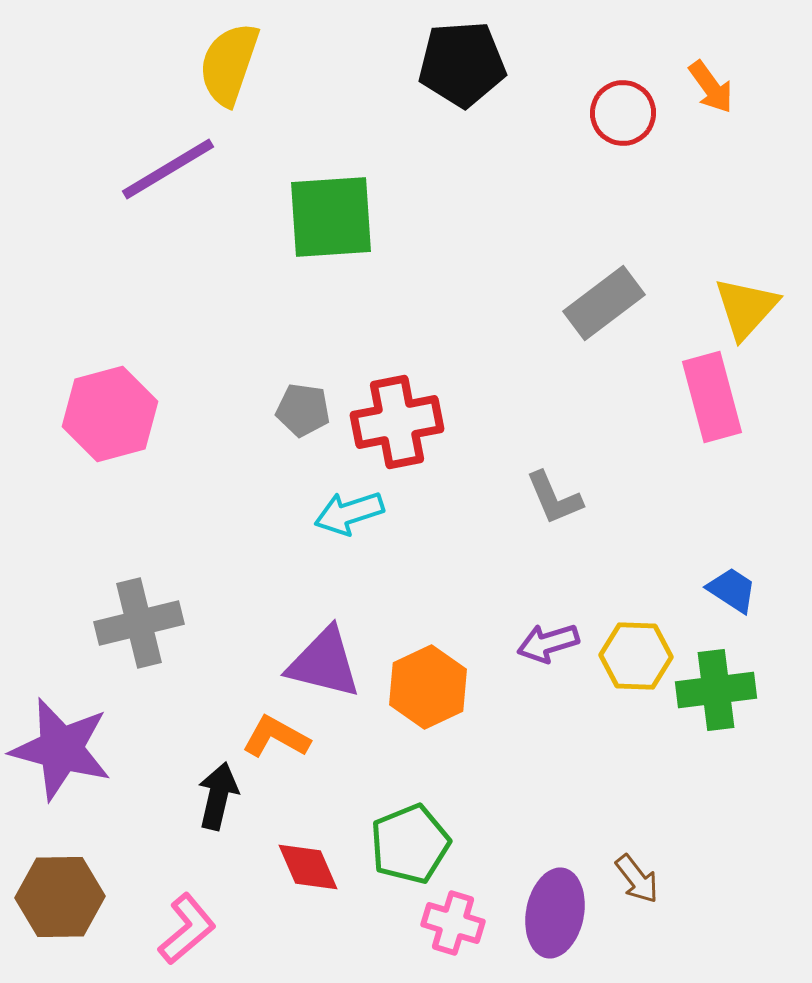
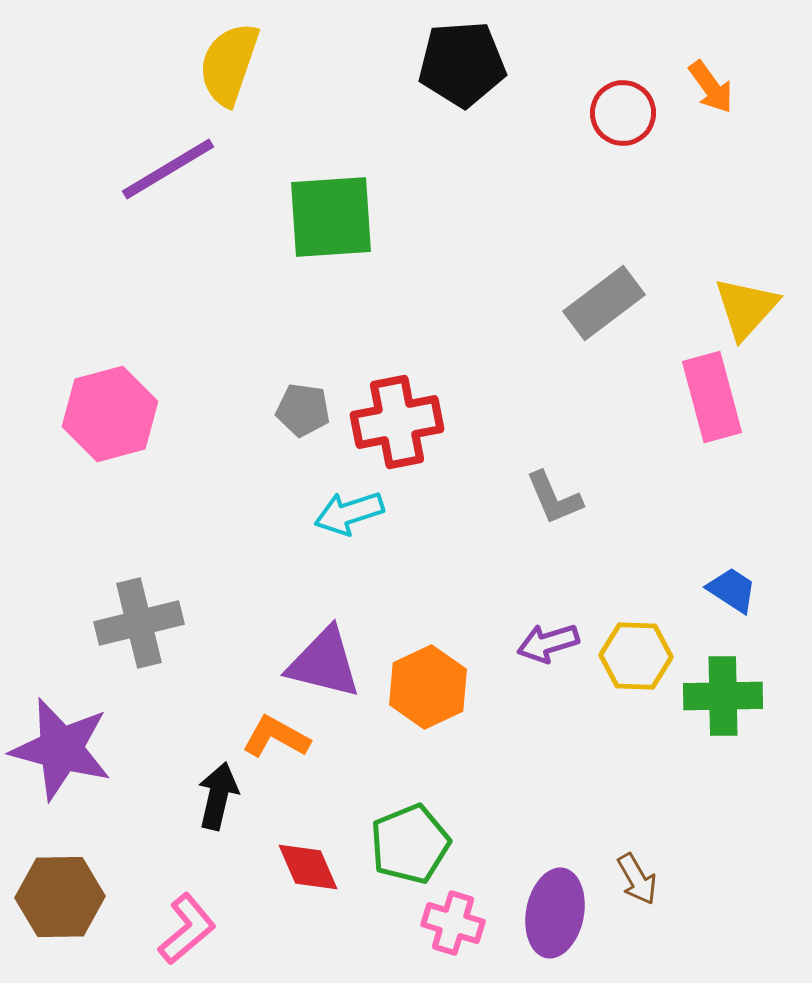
green cross: moved 7 px right, 6 px down; rotated 6 degrees clockwise
brown arrow: rotated 8 degrees clockwise
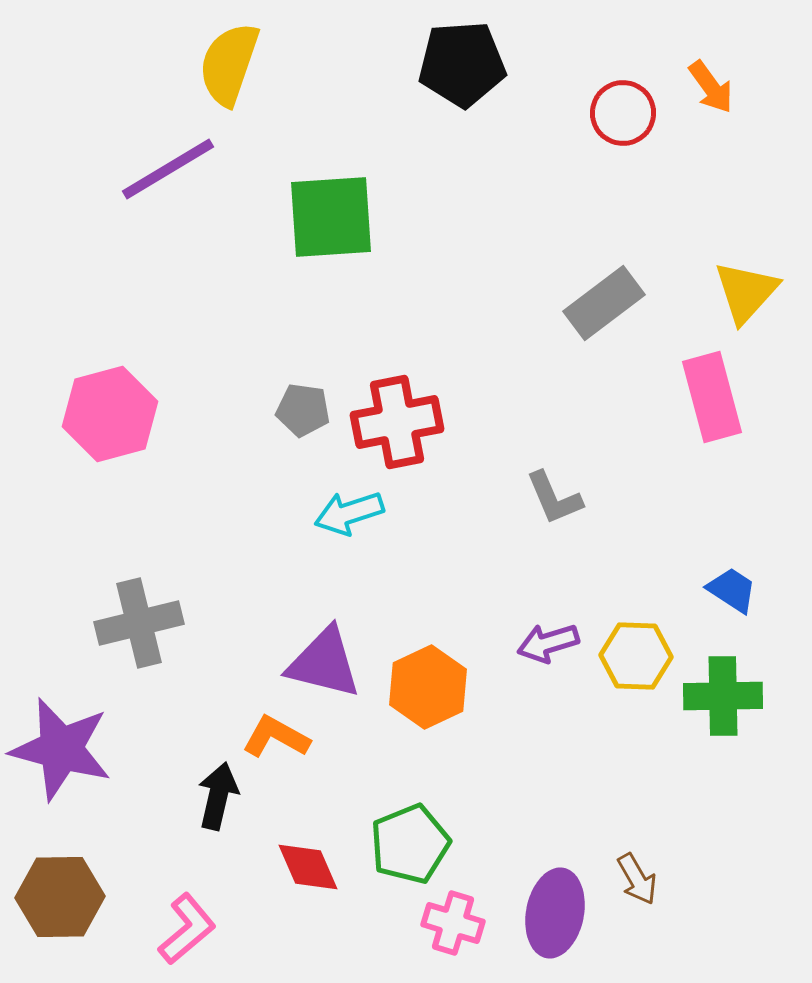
yellow triangle: moved 16 px up
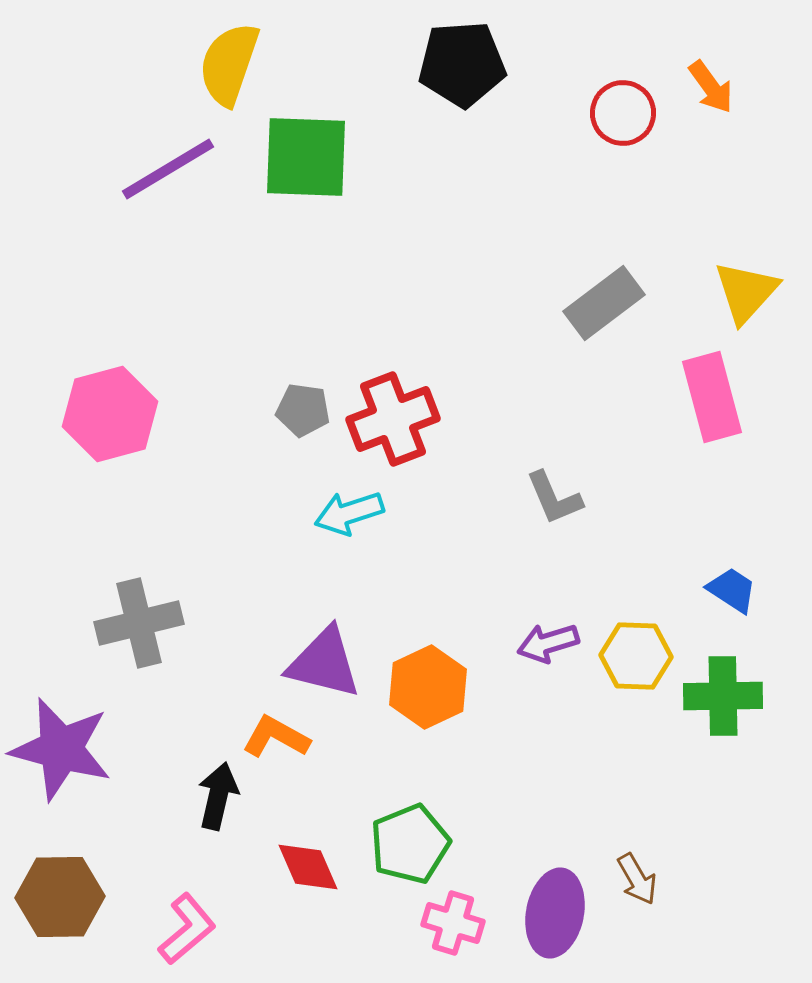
green square: moved 25 px left, 60 px up; rotated 6 degrees clockwise
red cross: moved 4 px left, 3 px up; rotated 10 degrees counterclockwise
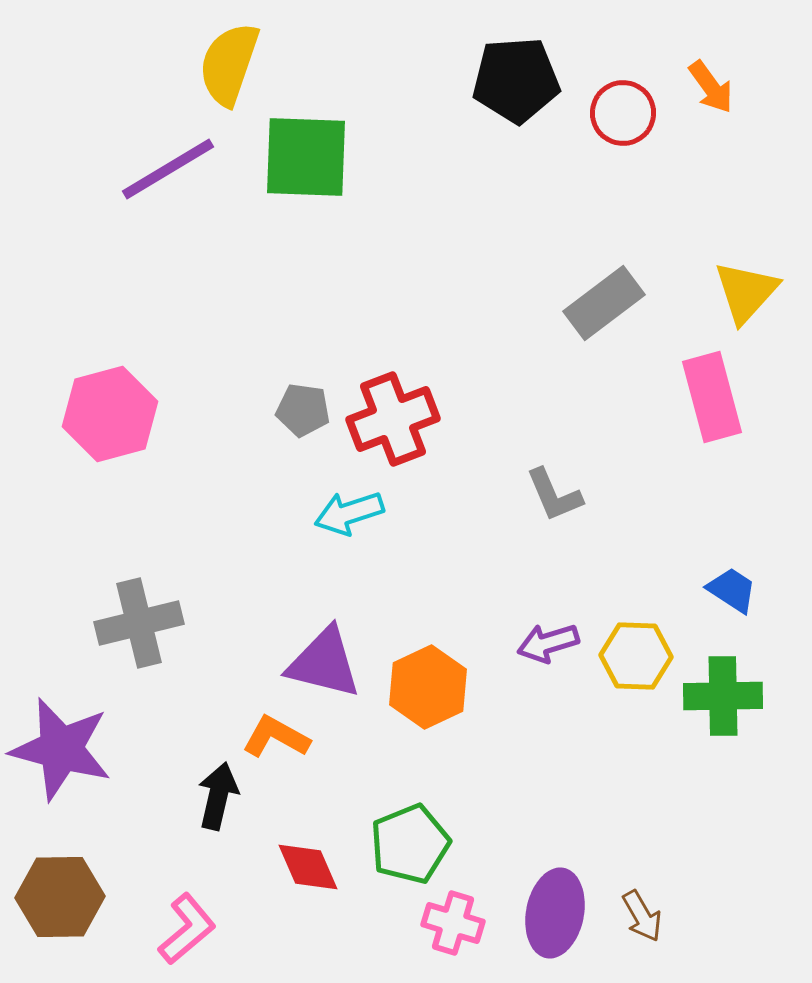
black pentagon: moved 54 px right, 16 px down
gray L-shape: moved 3 px up
brown arrow: moved 5 px right, 37 px down
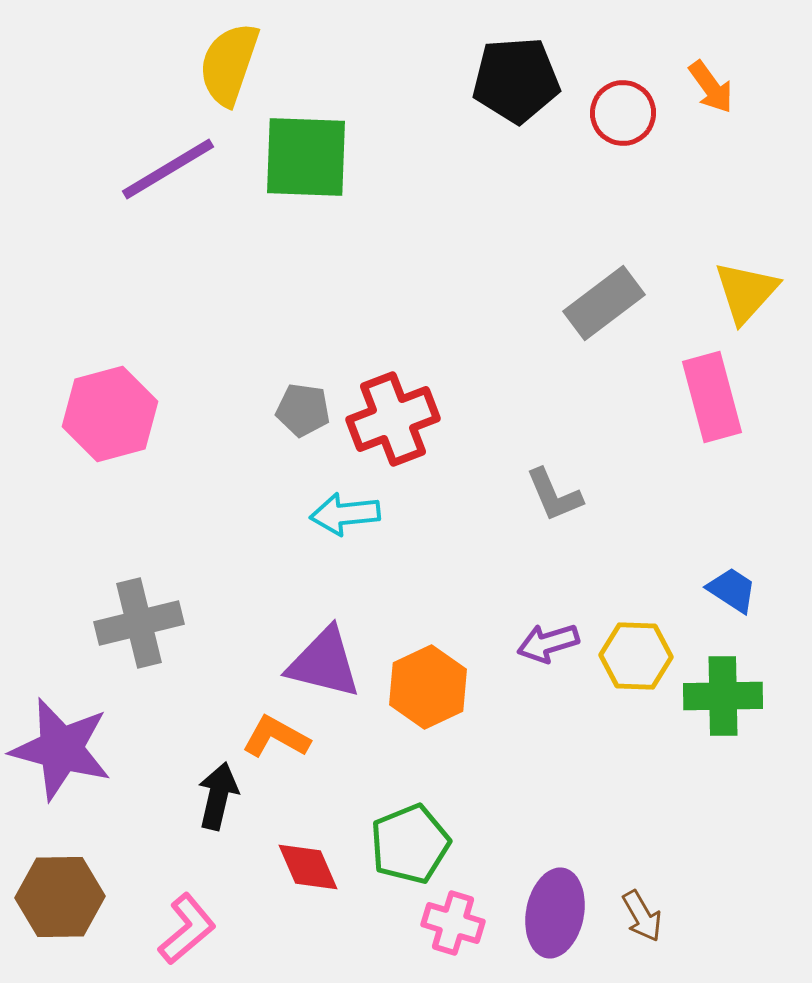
cyan arrow: moved 4 px left, 1 px down; rotated 12 degrees clockwise
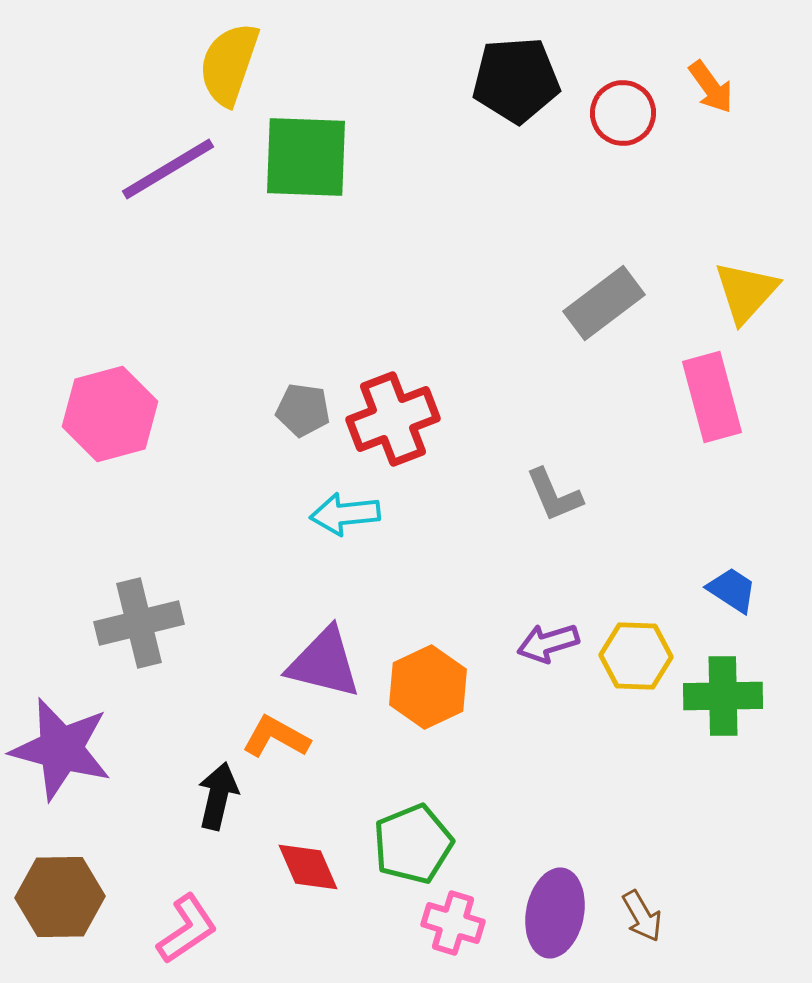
green pentagon: moved 3 px right
pink L-shape: rotated 6 degrees clockwise
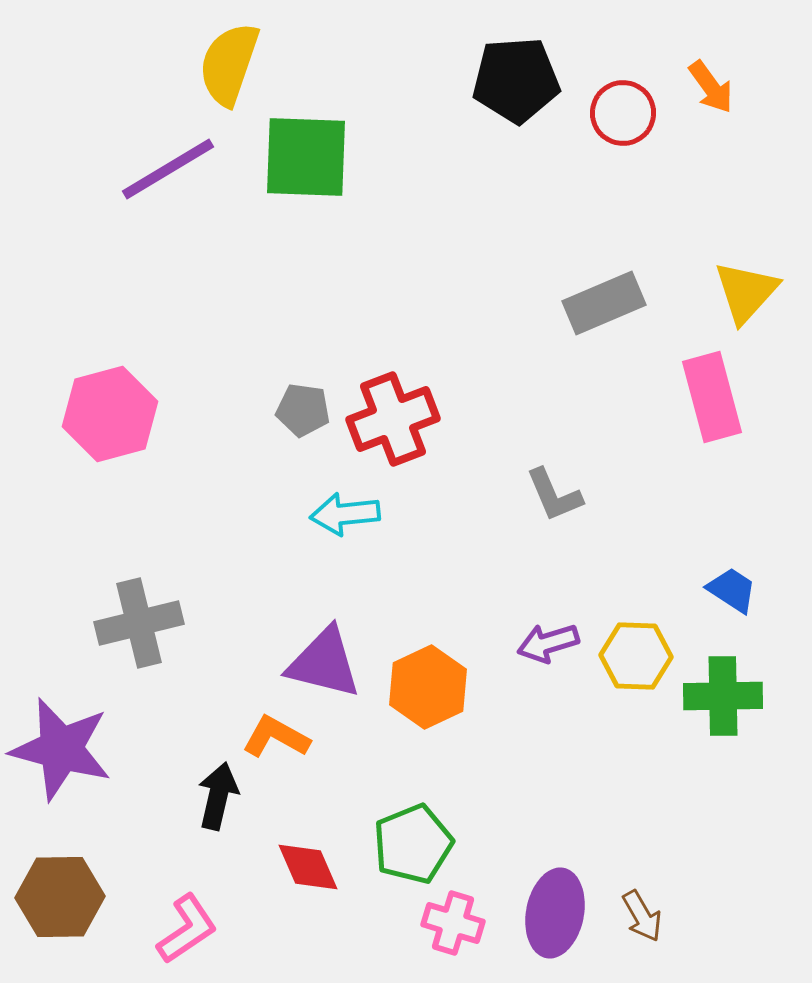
gray rectangle: rotated 14 degrees clockwise
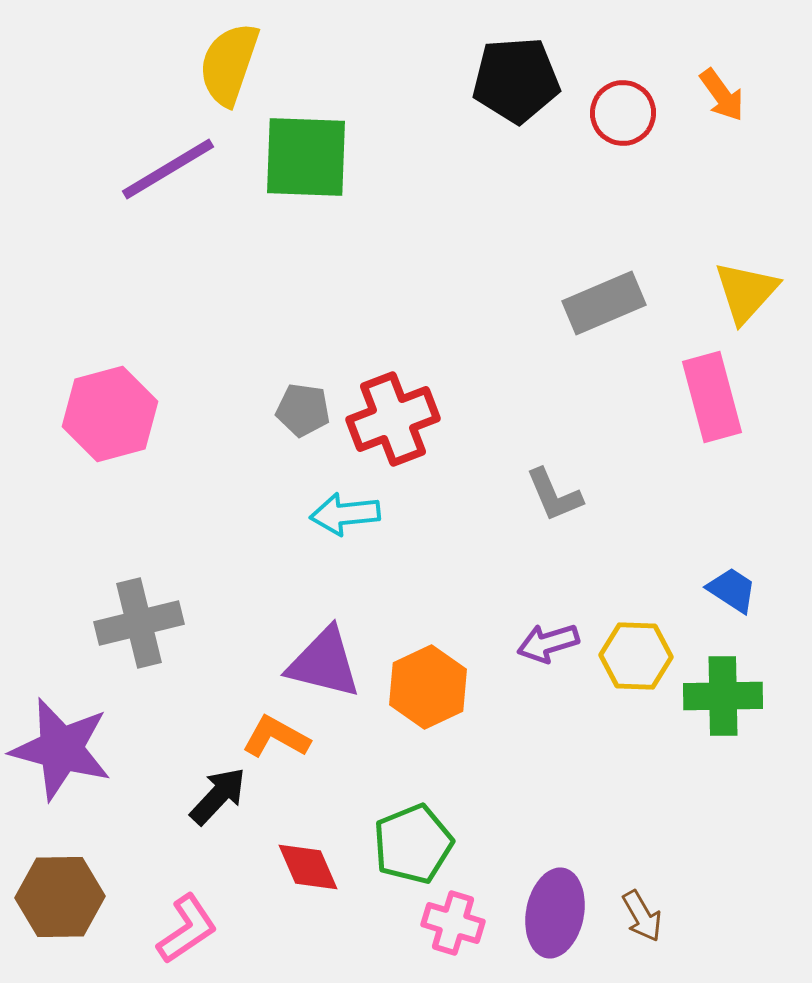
orange arrow: moved 11 px right, 8 px down
black arrow: rotated 30 degrees clockwise
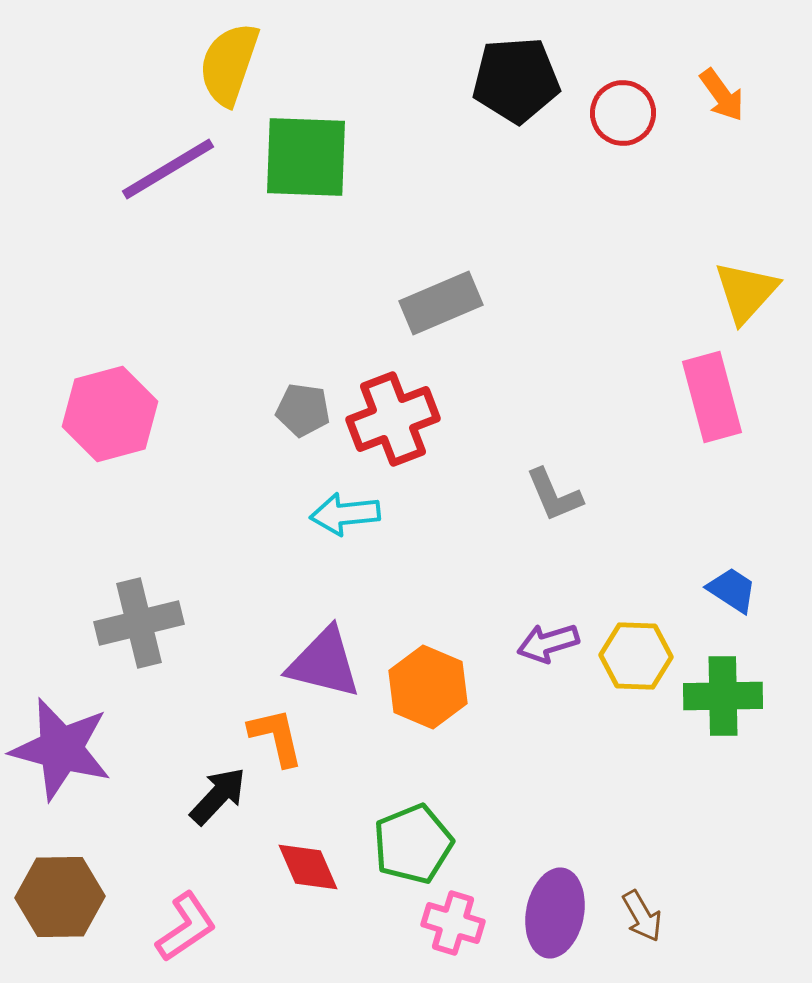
gray rectangle: moved 163 px left
orange hexagon: rotated 12 degrees counterclockwise
orange L-shape: rotated 48 degrees clockwise
pink L-shape: moved 1 px left, 2 px up
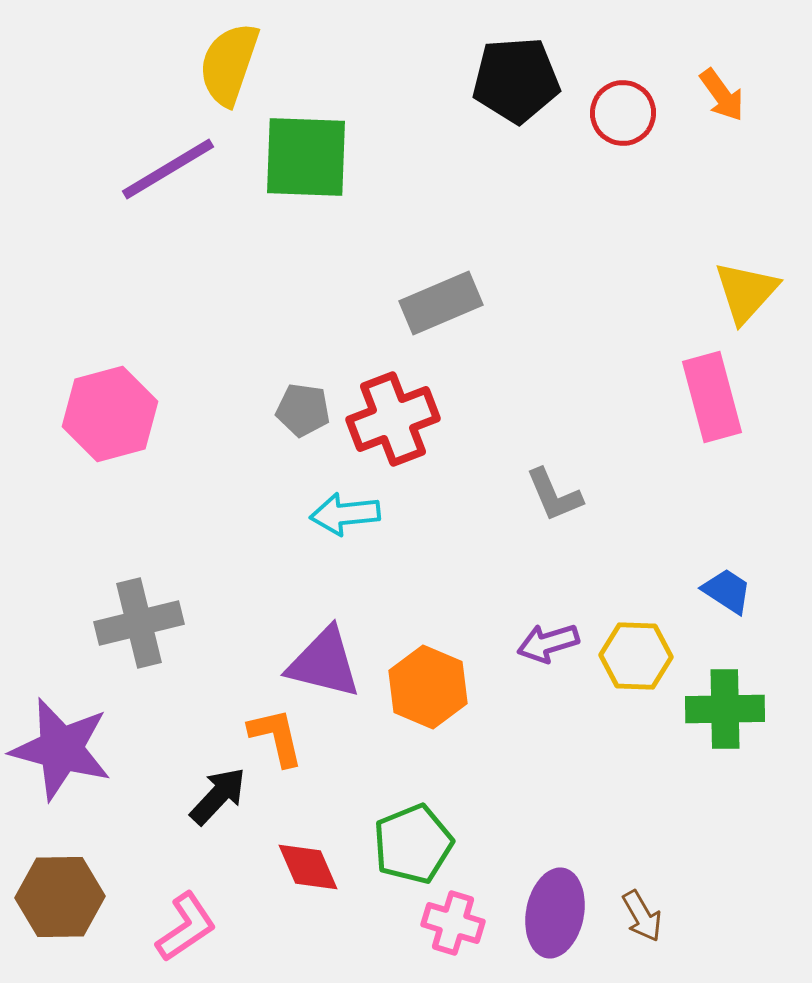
blue trapezoid: moved 5 px left, 1 px down
green cross: moved 2 px right, 13 px down
